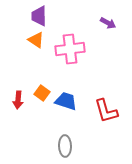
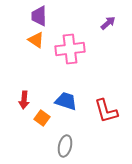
purple arrow: rotated 70 degrees counterclockwise
orange square: moved 25 px down
red arrow: moved 6 px right
gray ellipse: rotated 15 degrees clockwise
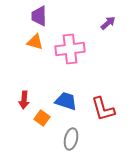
orange triangle: moved 1 px left, 2 px down; rotated 18 degrees counterclockwise
red L-shape: moved 3 px left, 2 px up
gray ellipse: moved 6 px right, 7 px up
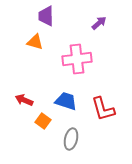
purple trapezoid: moved 7 px right
purple arrow: moved 9 px left
pink cross: moved 7 px right, 10 px down
red arrow: rotated 108 degrees clockwise
orange square: moved 1 px right, 3 px down
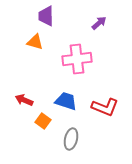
red L-shape: moved 2 px right, 2 px up; rotated 52 degrees counterclockwise
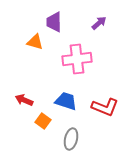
purple trapezoid: moved 8 px right, 6 px down
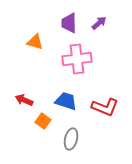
purple trapezoid: moved 15 px right, 1 px down
